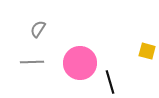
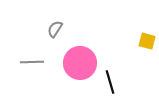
gray semicircle: moved 17 px right
yellow square: moved 10 px up
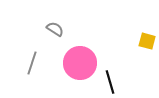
gray semicircle: rotated 90 degrees clockwise
gray line: moved 1 px down; rotated 70 degrees counterclockwise
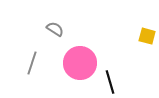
yellow square: moved 5 px up
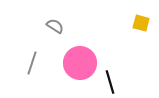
gray semicircle: moved 3 px up
yellow square: moved 6 px left, 13 px up
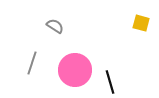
pink circle: moved 5 px left, 7 px down
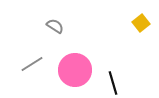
yellow square: rotated 36 degrees clockwise
gray line: moved 1 px down; rotated 40 degrees clockwise
black line: moved 3 px right, 1 px down
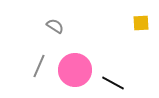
yellow square: rotated 36 degrees clockwise
gray line: moved 7 px right, 2 px down; rotated 35 degrees counterclockwise
black line: rotated 45 degrees counterclockwise
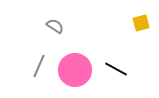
yellow square: rotated 12 degrees counterclockwise
black line: moved 3 px right, 14 px up
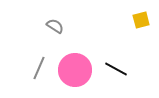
yellow square: moved 3 px up
gray line: moved 2 px down
